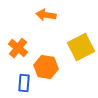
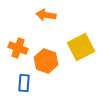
orange cross: rotated 18 degrees counterclockwise
orange hexagon: moved 6 px up; rotated 10 degrees clockwise
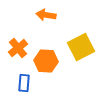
orange cross: rotated 30 degrees clockwise
orange hexagon: rotated 15 degrees counterclockwise
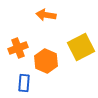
orange cross: rotated 18 degrees clockwise
orange hexagon: rotated 20 degrees clockwise
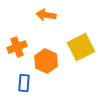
orange cross: moved 1 px left, 1 px up
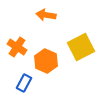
orange cross: rotated 36 degrees counterclockwise
blue rectangle: rotated 24 degrees clockwise
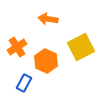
orange arrow: moved 2 px right, 4 px down
orange cross: rotated 24 degrees clockwise
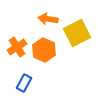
yellow square: moved 4 px left, 14 px up
orange hexagon: moved 2 px left, 11 px up
